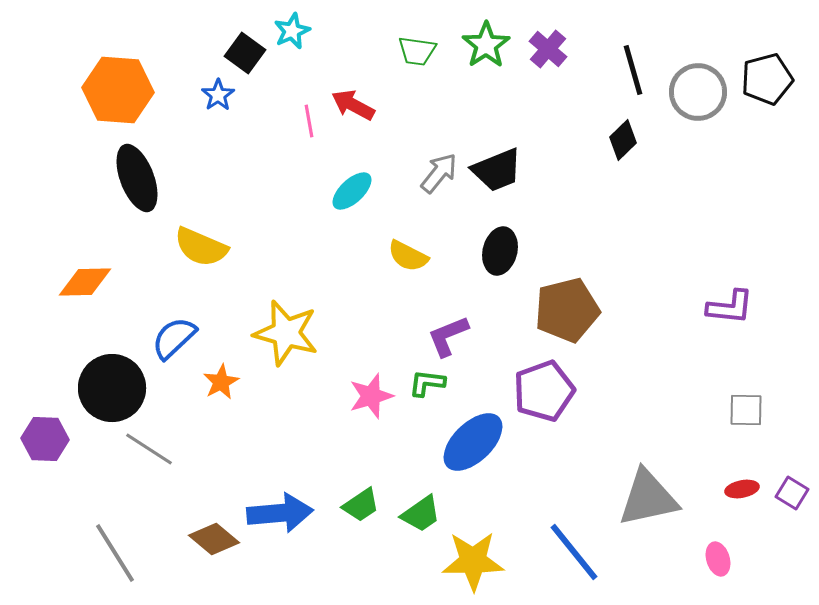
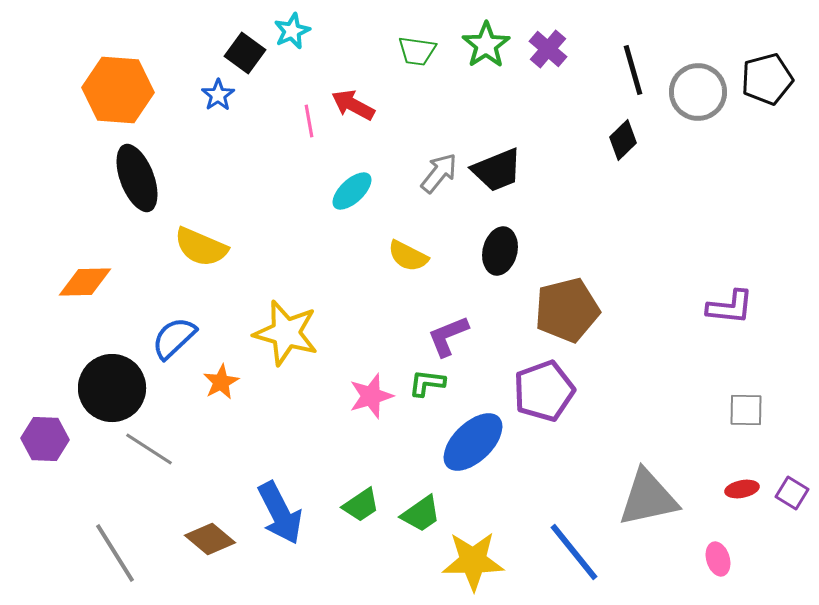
blue arrow at (280, 513): rotated 68 degrees clockwise
brown diamond at (214, 539): moved 4 px left
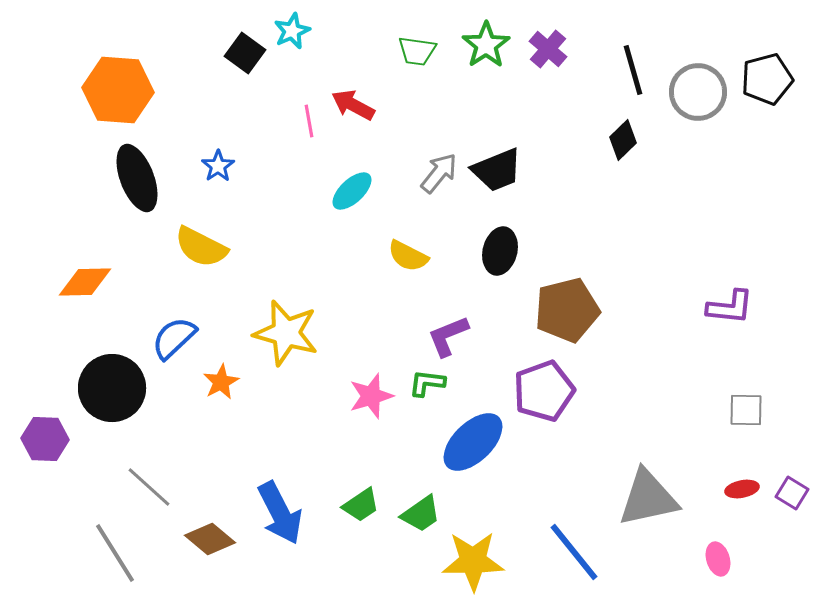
blue star at (218, 95): moved 71 px down
yellow semicircle at (201, 247): rotated 4 degrees clockwise
gray line at (149, 449): moved 38 px down; rotated 9 degrees clockwise
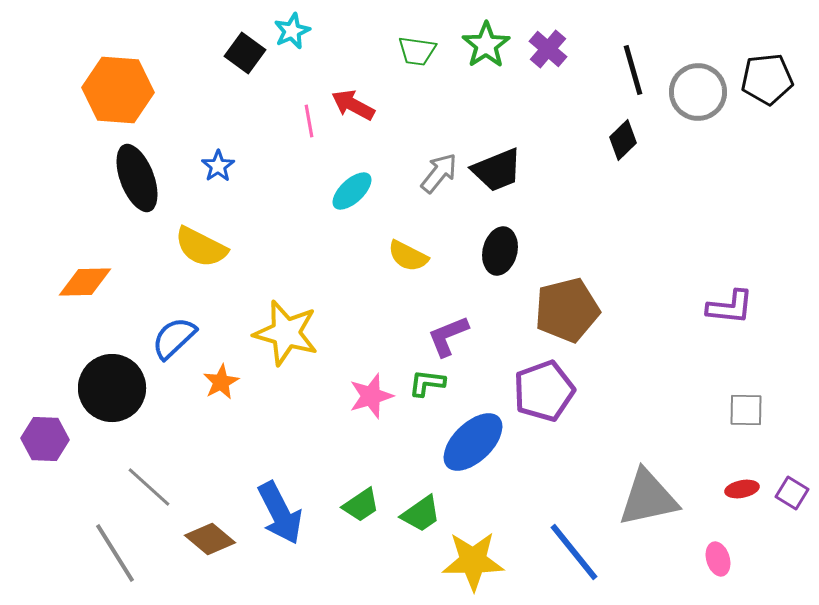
black pentagon at (767, 79): rotated 9 degrees clockwise
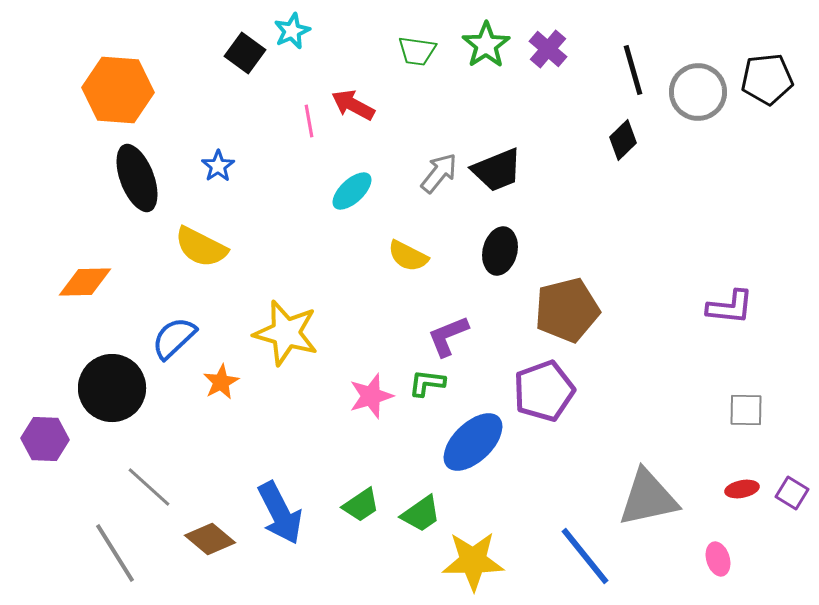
blue line at (574, 552): moved 11 px right, 4 px down
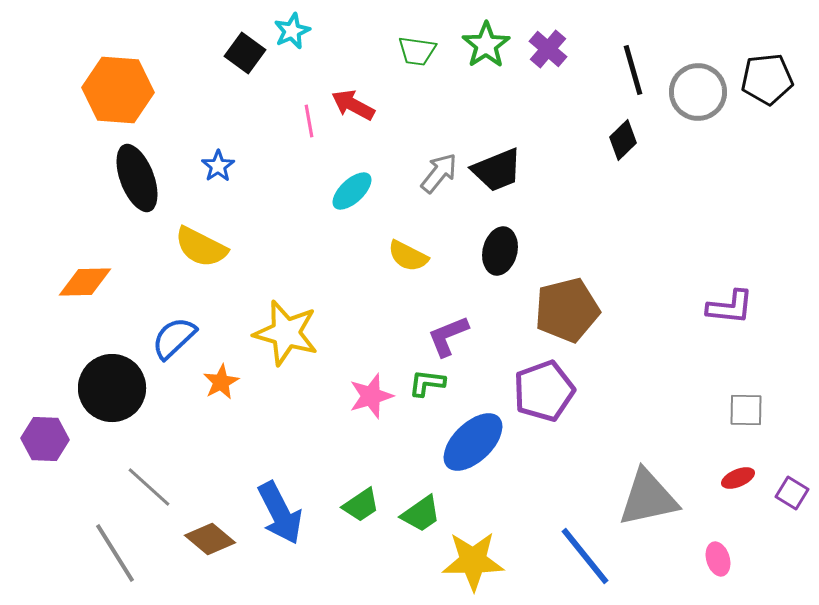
red ellipse at (742, 489): moved 4 px left, 11 px up; rotated 12 degrees counterclockwise
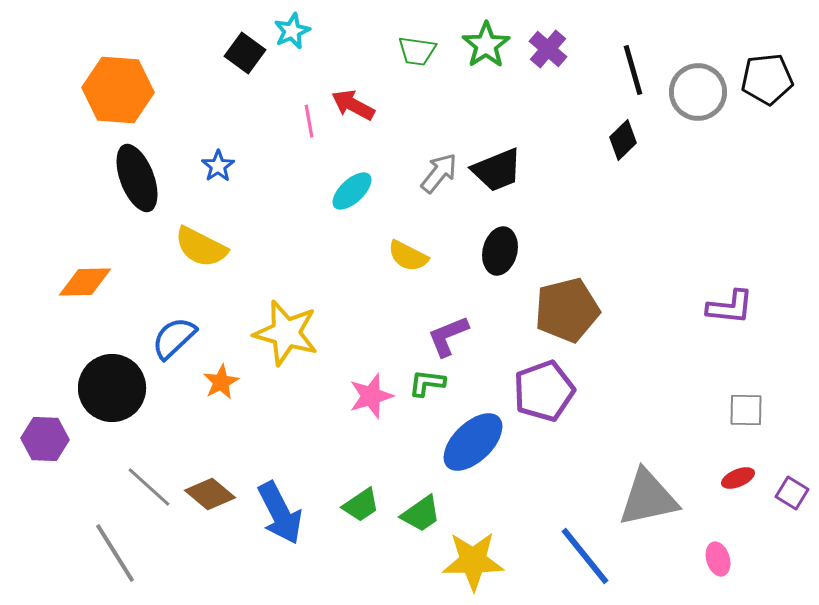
brown diamond at (210, 539): moved 45 px up
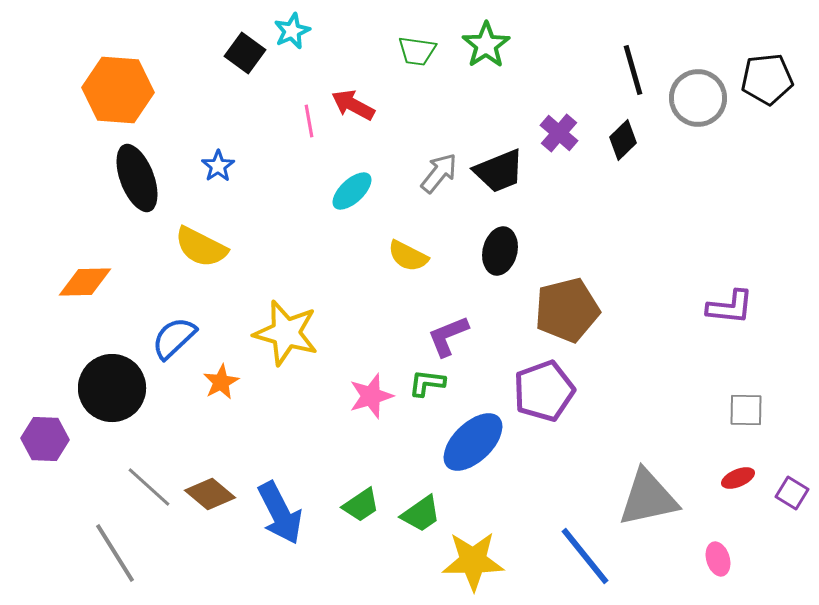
purple cross at (548, 49): moved 11 px right, 84 px down
gray circle at (698, 92): moved 6 px down
black trapezoid at (497, 170): moved 2 px right, 1 px down
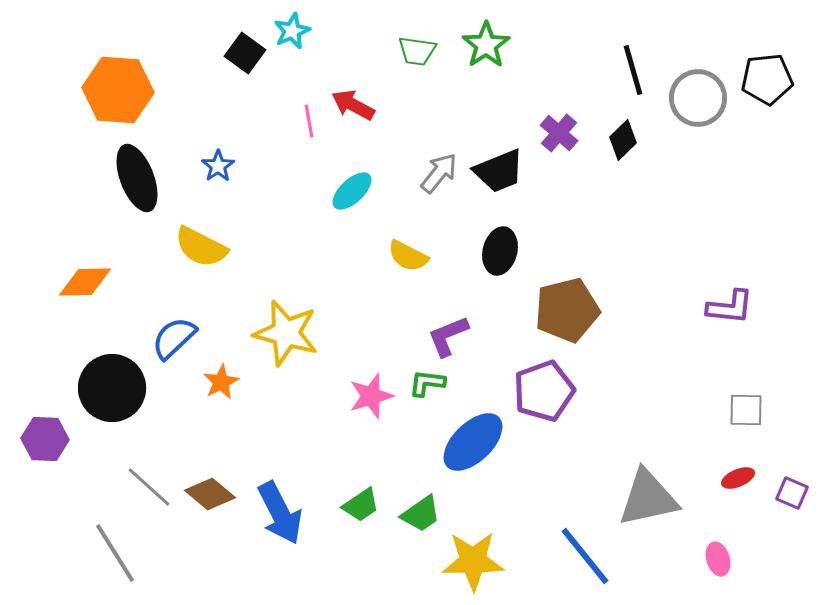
purple square at (792, 493): rotated 8 degrees counterclockwise
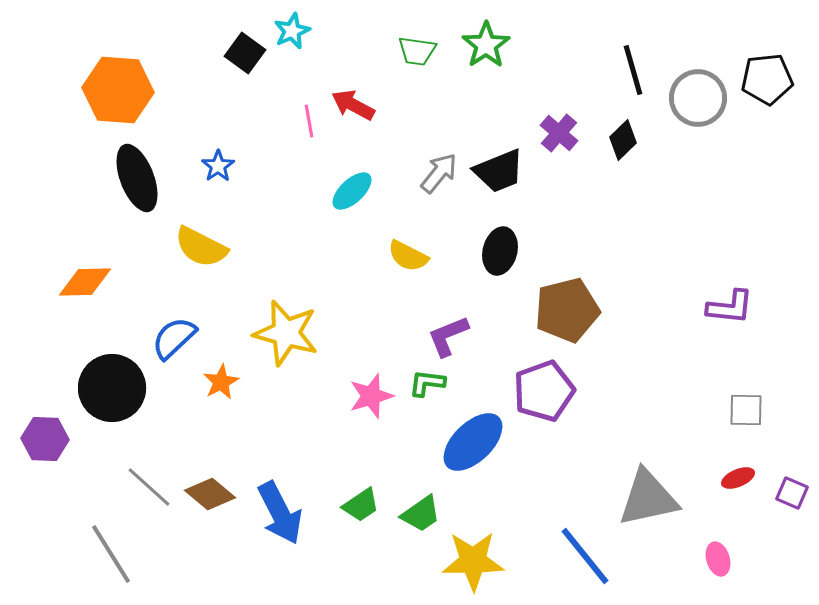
gray line at (115, 553): moved 4 px left, 1 px down
